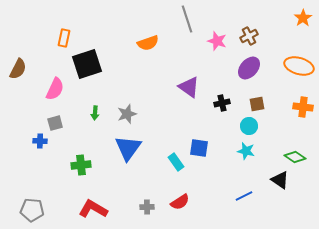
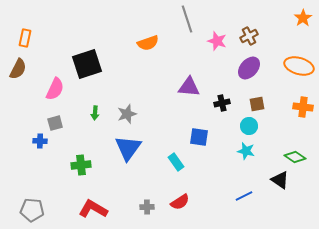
orange rectangle: moved 39 px left
purple triangle: rotated 30 degrees counterclockwise
blue square: moved 11 px up
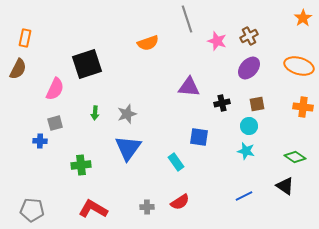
black triangle: moved 5 px right, 6 px down
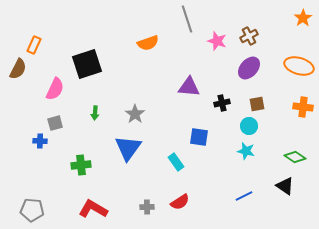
orange rectangle: moved 9 px right, 7 px down; rotated 12 degrees clockwise
gray star: moved 8 px right; rotated 18 degrees counterclockwise
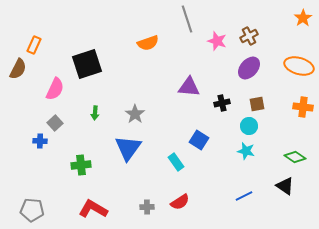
gray square: rotated 28 degrees counterclockwise
blue square: moved 3 px down; rotated 24 degrees clockwise
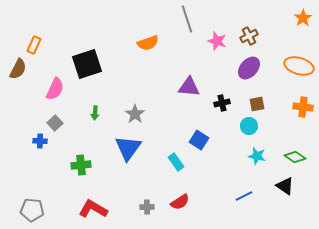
cyan star: moved 11 px right, 5 px down
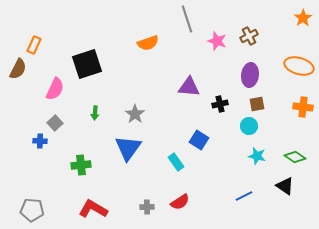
purple ellipse: moved 1 px right, 7 px down; rotated 35 degrees counterclockwise
black cross: moved 2 px left, 1 px down
